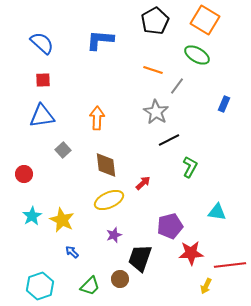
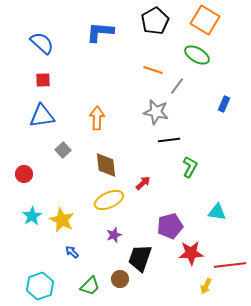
blue L-shape: moved 8 px up
gray star: rotated 20 degrees counterclockwise
black line: rotated 20 degrees clockwise
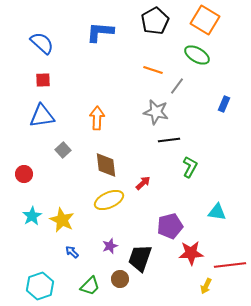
purple star: moved 4 px left, 11 px down
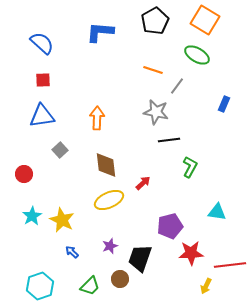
gray square: moved 3 px left
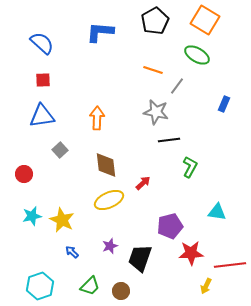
cyan star: rotated 18 degrees clockwise
brown circle: moved 1 px right, 12 px down
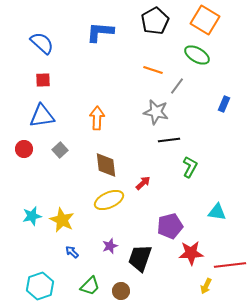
red circle: moved 25 px up
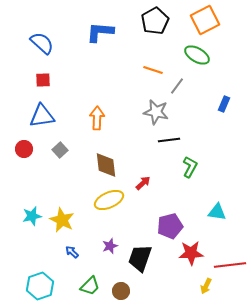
orange square: rotated 32 degrees clockwise
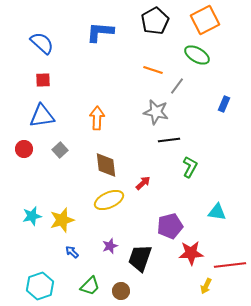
yellow star: rotated 30 degrees clockwise
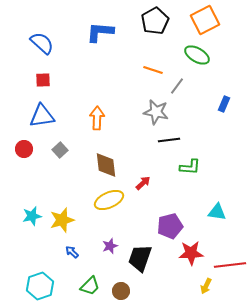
green L-shape: rotated 65 degrees clockwise
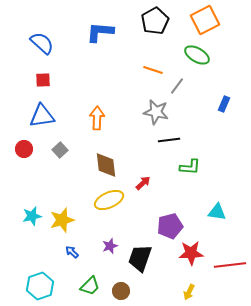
yellow arrow: moved 17 px left, 6 px down
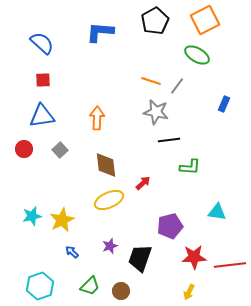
orange line: moved 2 px left, 11 px down
yellow star: rotated 10 degrees counterclockwise
red star: moved 3 px right, 4 px down
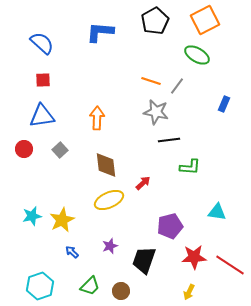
black trapezoid: moved 4 px right, 2 px down
red line: rotated 40 degrees clockwise
